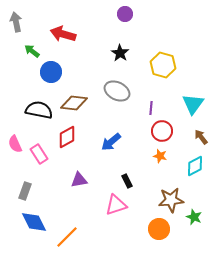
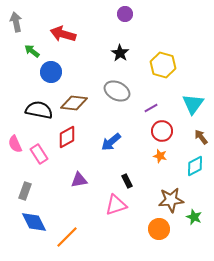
purple line: rotated 56 degrees clockwise
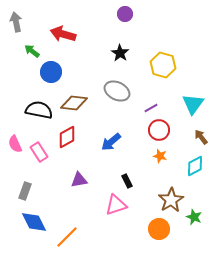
red circle: moved 3 px left, 1 px up
pink rectangle: moved 2 px up
brown star: rotated 25 degrees counterclockwise
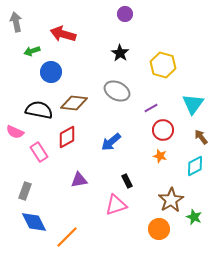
green arrow: rotated 56 degrees counterclockwise
red circle: moved 4 px right
pink semicircle: moved 12 px up; rotated 42 degrees counterclockwise
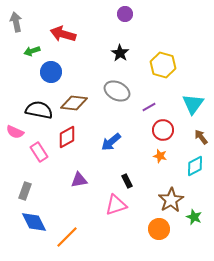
purple line: moved 2 px left, 1 px up
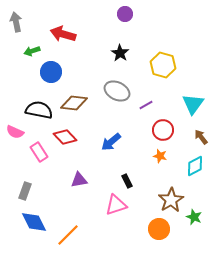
purple line: moved 3 px left, 2 px up
red diamond: moved 2 px left; rotated 75 degrees clockwise
orange line: moved 1 px right, 2 px up
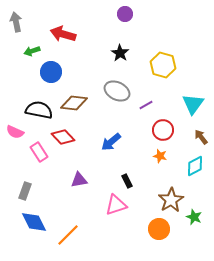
red diamond: moved 2 px left
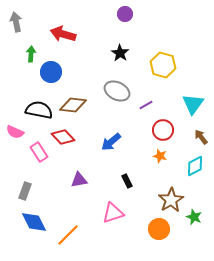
green arrow: moved 1 px left, 3 px down; rotated 112 degrees clockwise
brown diamond: moved 1 px left, 2 px down
pink triangle: moved 3 px left, 8 px down
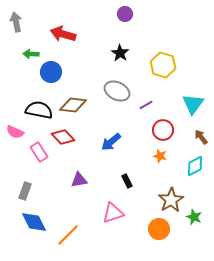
green arrow: rotated 91 degrees counterclockwise
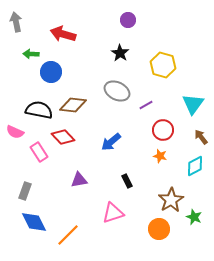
purple circle: moved 3 px right, 6 px down
